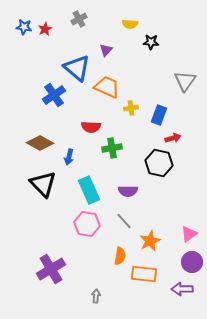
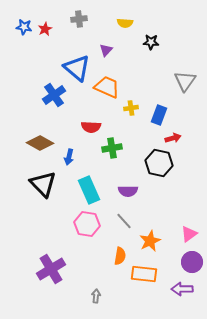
gray cross: rotated 21 degrees clockwise
yellow semicircle: moved 5 px left, 1 px up
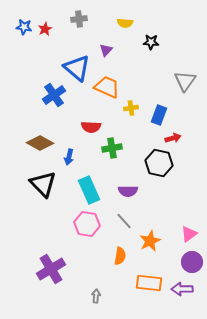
orange rectangle: moved 5 px right, 9 px down
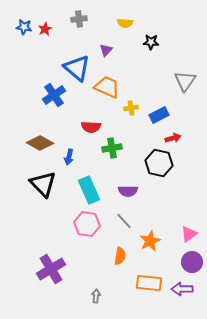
blue rectangle: rotated 42 degrees clockwise
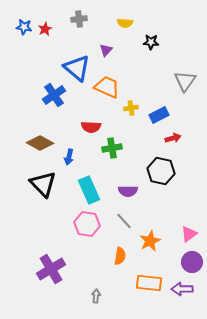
black hexagon: moved 2 px right, 8 px down
